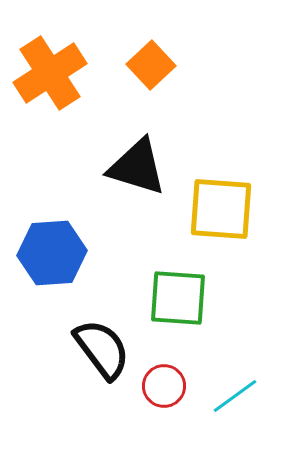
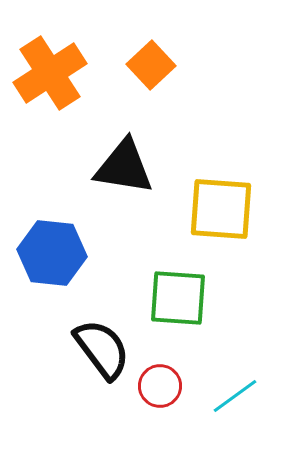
black triangle: moved 13 px left; rotated 8 degrees counterclockwise
blue hexagon: rotated 10 degrees clockwise
red circle: moved 4 px left
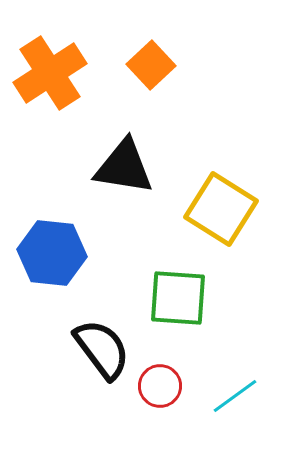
yellow square: rotated 28 degrees clockwise
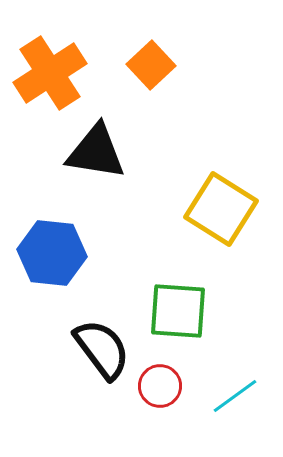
black triangle: moved 28 px left, 15 px up
green square: moved 13 px down
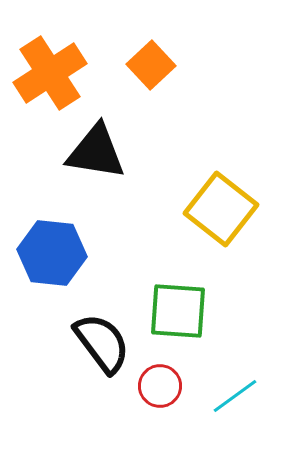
yellow square: rotated 6 degrees clockwise
black semicircle: moved 6 px up
